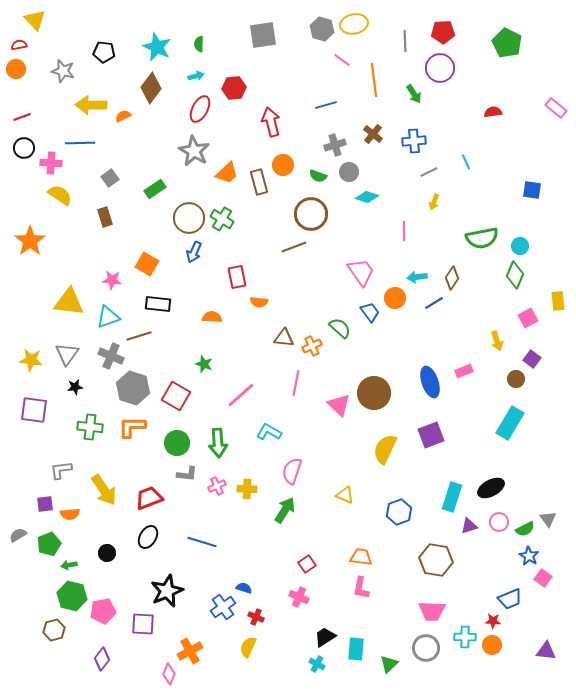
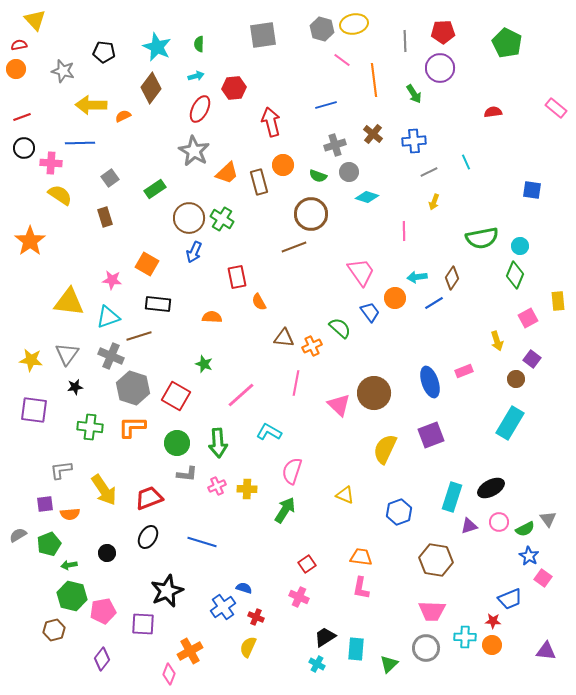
orange semicircle at (259, 302): rotated 54 degrees clockwise
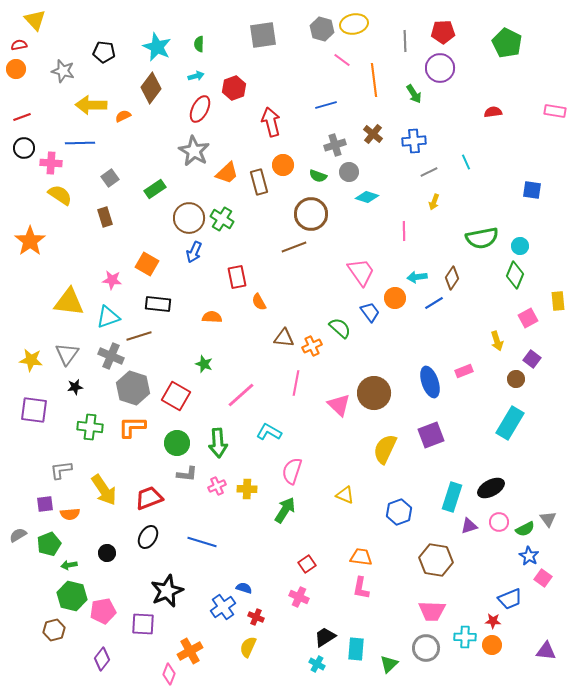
red hexagon at (234, 88): rotated 15 degrees counterclockwise
pink rectangle at (556, 108): moved 1 px left, 3 px down; rotated 30 degrees counterclockwise
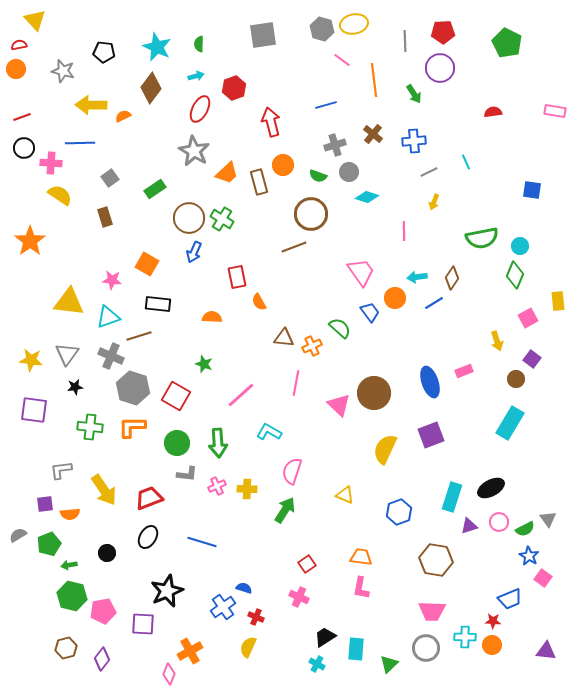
brown hexagon at (54, 630): moved 12 px right, 18 px down
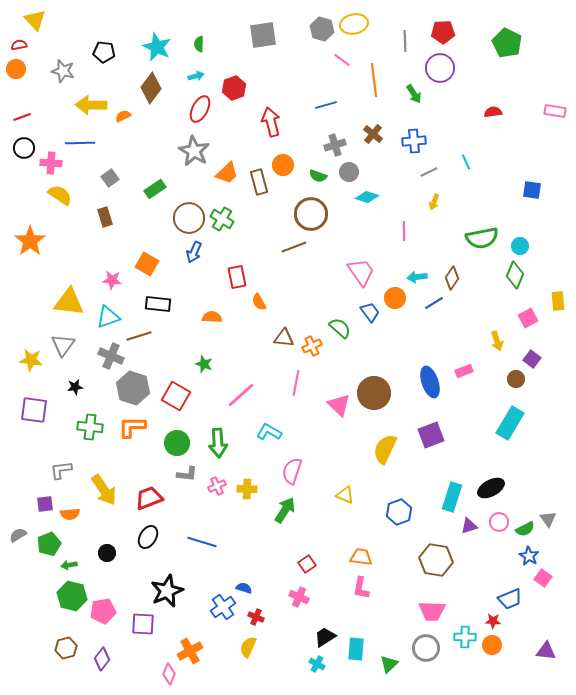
gray triangle at (67, 354): moved 4 px left, 9 px up
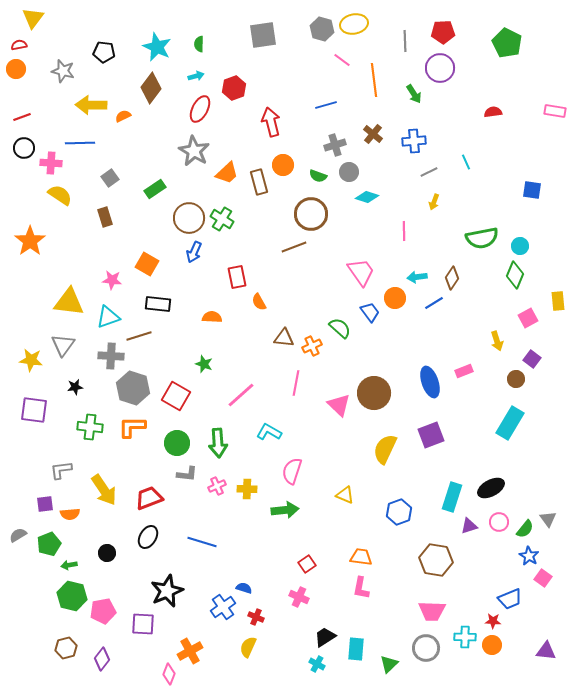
yellow triangle at (35, 20): moved 2 px left, 2 px up; rotated 20 degrees clockwise
gray cross at (111, 356): rotated 20 degrees counterclockwise
green arrow at (285, 510): rotated 52 degrees clockwise
green semicircle at (525, 529): rotated 24 degrees counterclockwise
